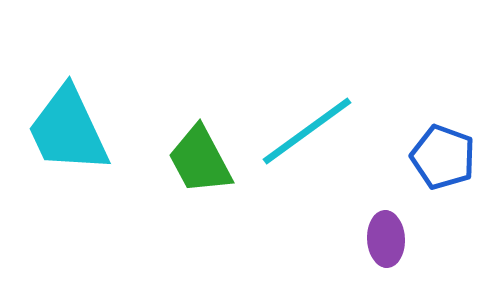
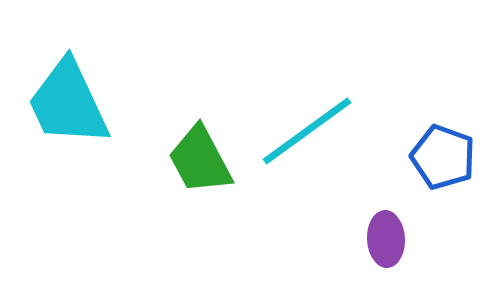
cyan trapezoid: moved 27 px up
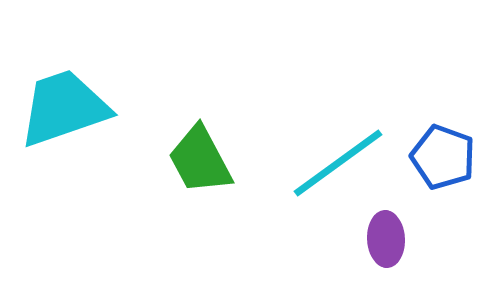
cyan trapezoid: moved 4 px left, 5 px down; rotated 96 degrees clockwise
cyan line: moved 31 px right, 32 px down
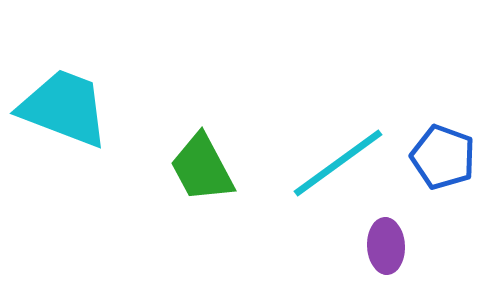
cyan trapezoid: rotated 40 degrees clockwise
green trapezoid: moved 2 px right, 8 px down
purple ellipse: moved 7 px down
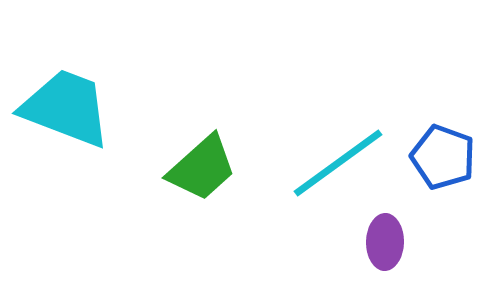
cyan trapezoid: moved 2 px right
green trapezoid: rotated 104 degrees counterclockwise
purple ellipse: moved 1 px left, 4 px up; rotated 4 degrees clockwise
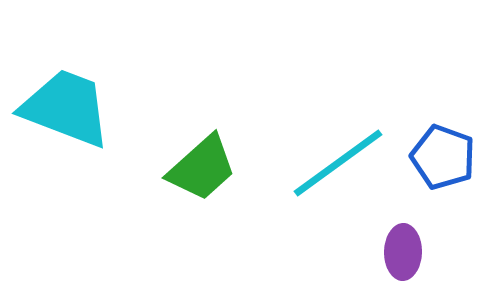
purple ellipse: moved 18 px right, 10 px down
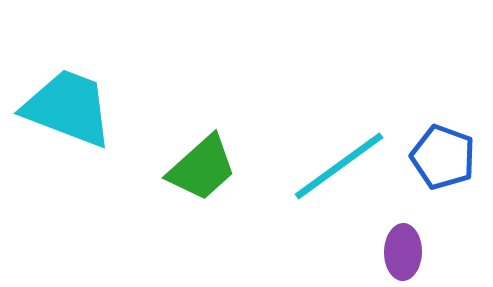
cyan trapezoid: moved 2 px right
cyan line: moved 1 px right, 3 px down
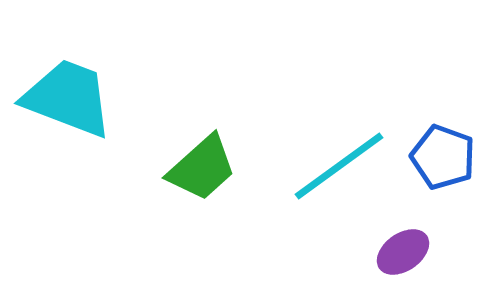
cyan trapezoid: moved 10 px up
purple ellipse: rotated 54 degrees clockwise
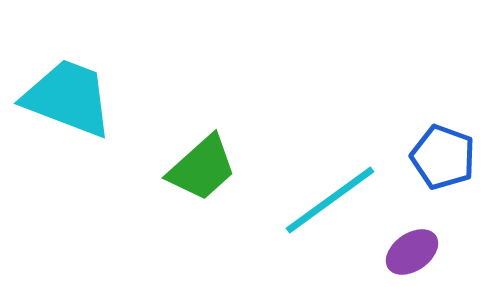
cyan line: moved 9 px left, 34 px down
purple ellipse: moved 9 px right
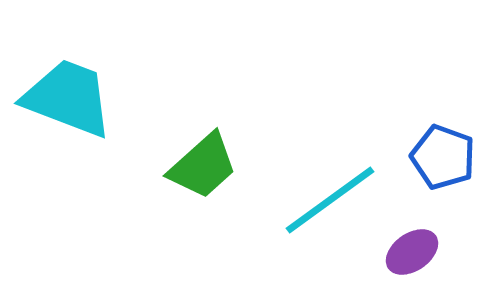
green trapezoid: moved 1 px right, 2 px up
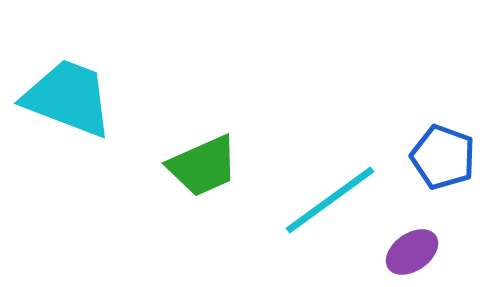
green trapezoid: rotated 18 degrees clockwise
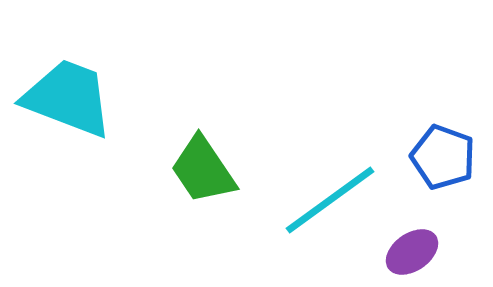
green trapezoid: moved 4 px down; rotated 80 degrees clockwise
